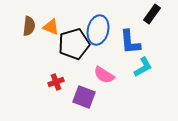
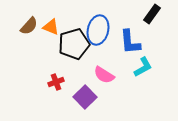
brown semicircle: rotated 36 degrees clockwise
purple square: moved 1 px right; rotated 25 degrees clockwise
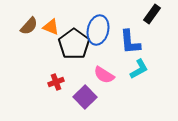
black pentagon: rotated 20 degrees counterclockwise
cyan L-shape: moved 4 px left, 2 px down
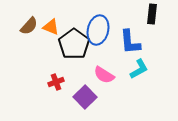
black rectangle: rotated 30 degrees counterclockwise
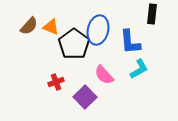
pink semicircle: rotated 15 degrees clockwise
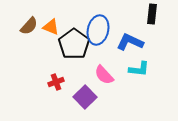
blue L-shape: rotated 120 degrees clockwise
cyan L-shape: rotated 35 degrees clockwise
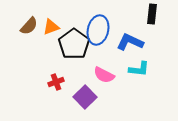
orange triangle: rotated 42 degrees counterclockwise
pink semicircle: rotated 20 degrees counterclockwise
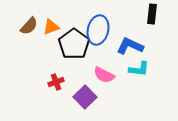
blue L-shape: moved 4 px down
